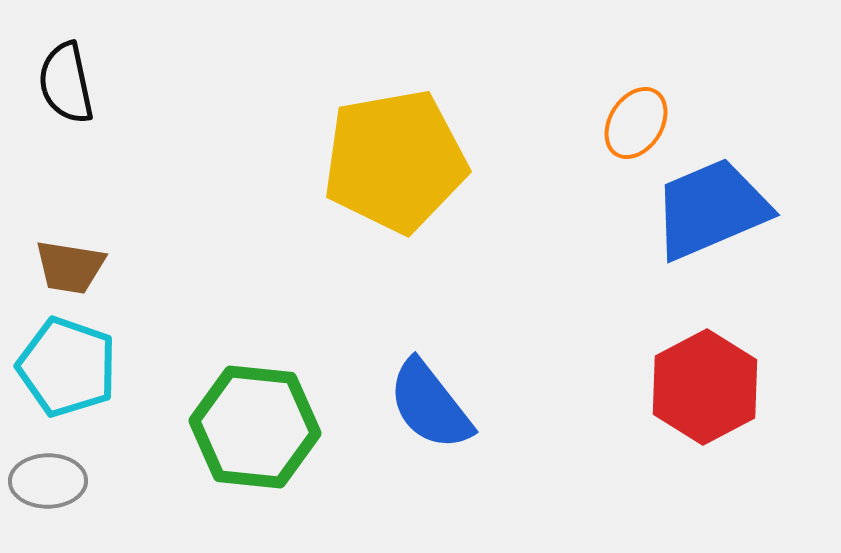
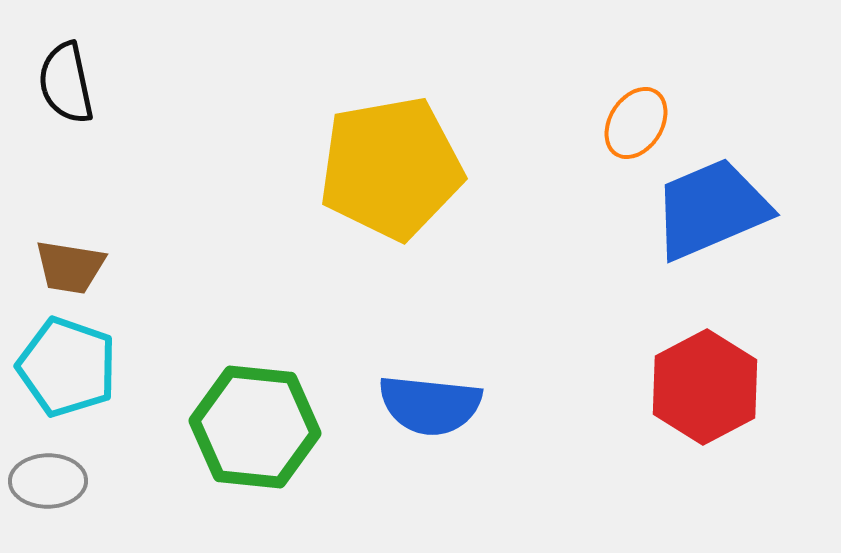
yellow pentagon: moved 4 px left, 7 px down
blue semicircle: rotated 46 degrees counterclockwise
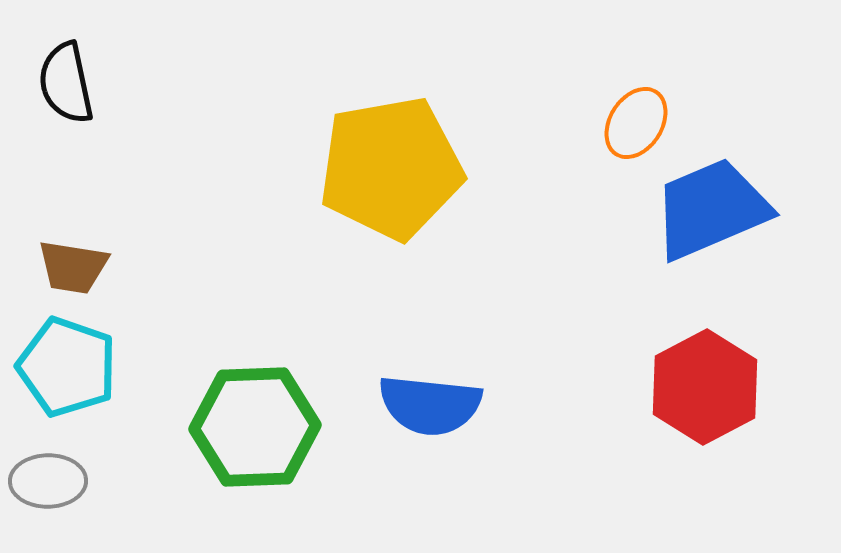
brown trapezoid: moved 3 px right
green hexagon: rotated 8 degrees counterclockwise
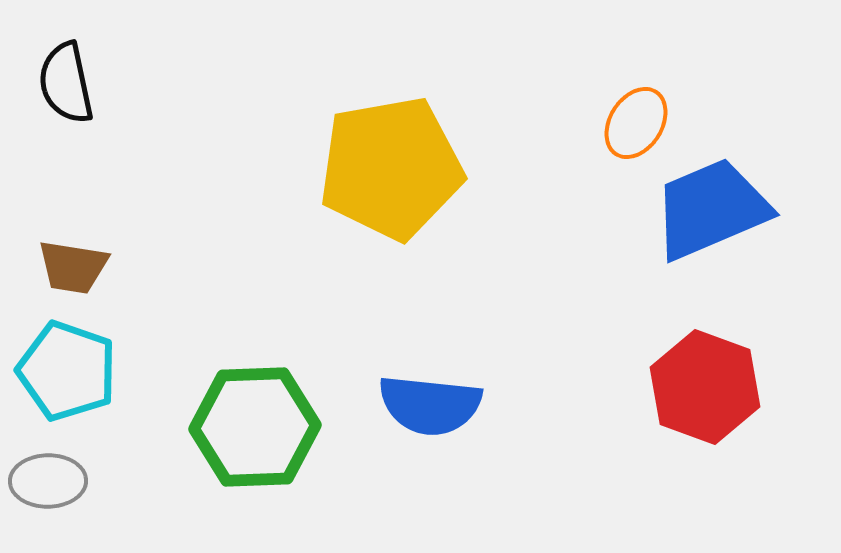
cyan pentagon: moved 4 px down
red hexagon: rotated 12 degrees counterclockwise
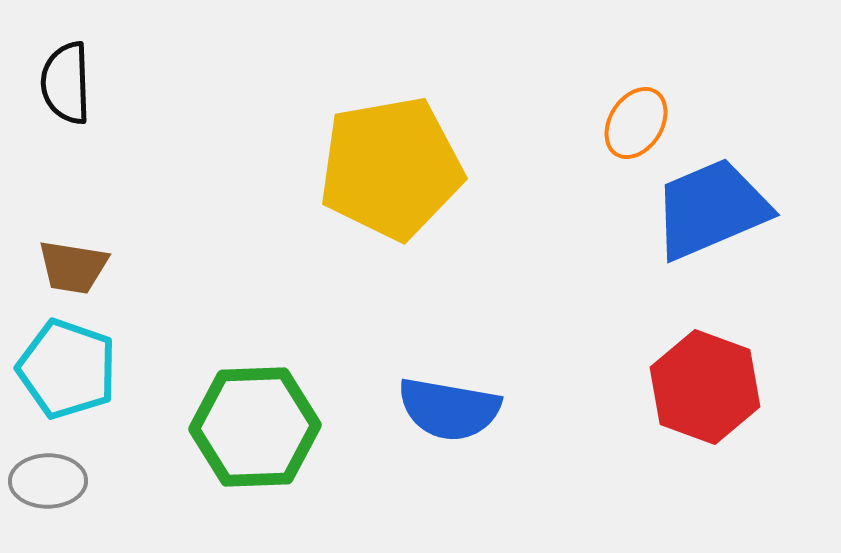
black semicircle: rotated 10 degrees clockwise
cyan pentagon: moved 2 px up
blue semicircle: moved 19 px right, 4 px down; rotated 4 degrees clockwise
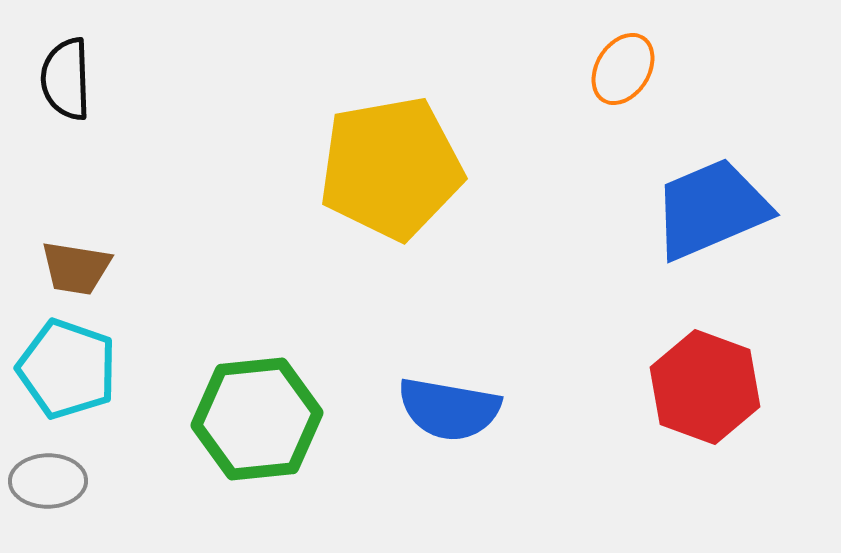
black semicircle: moved 4 px up
orange ellipse: moved 13 px left, 54 px up
brown trapezoid: moved 3 px right, 1 px down
green hexagon: moved 2 px right, 8 px up; rotated 4 degrees counterclockwise
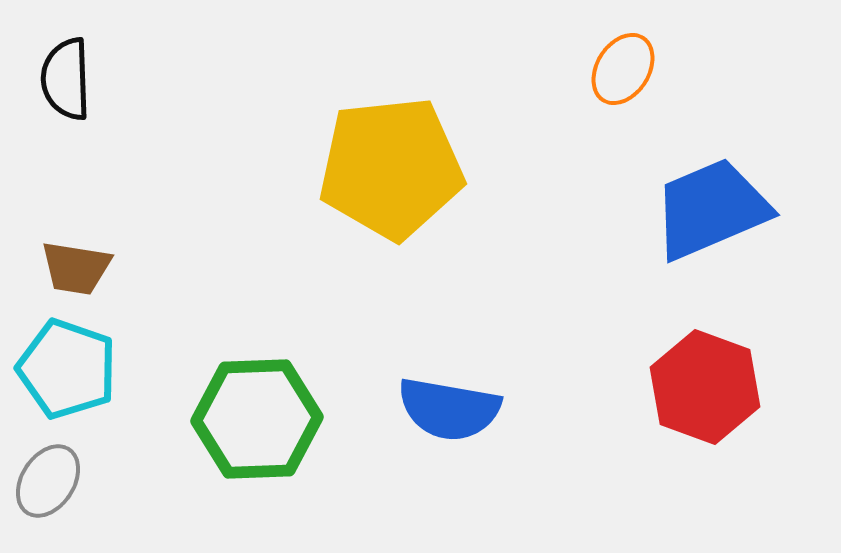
yellow pentagon: rotated 4 degrees clockwise
green hexagon: rotated 4 degrees clockwise
gray ellipse: rotated 56 degrees counterclockwise
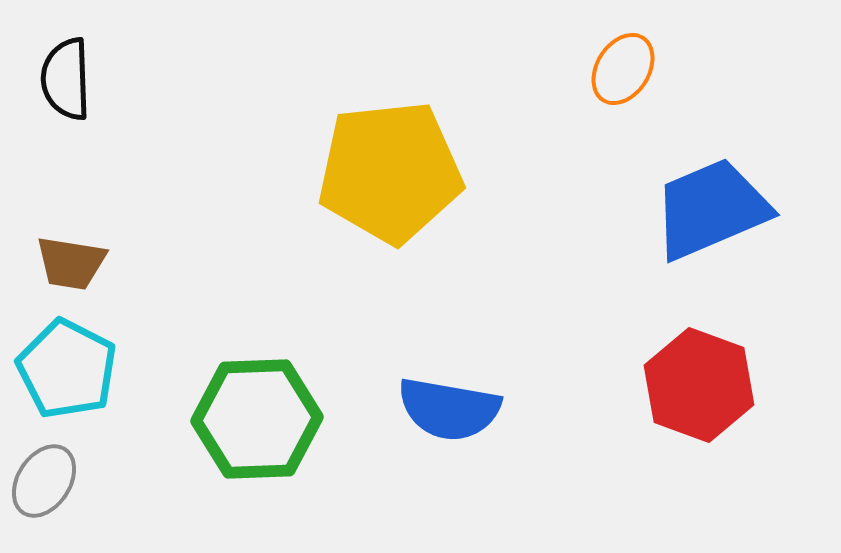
yellow pentagon: moved 1 px left, 4 px down
brown trapezoid: moved 5 px left, 5 px up
cyan pentagon: rotated 8 degrees clockwise
red hexagon: moved 6 px left, 2 px up
gray ellipse: moved 4 px left
